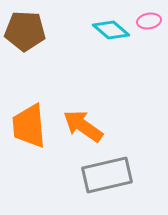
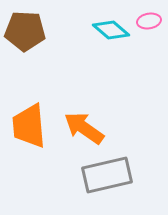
orange arrow: moved 1 px right, 2 px down
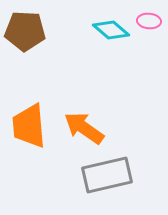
pink ellipse: rotated 15 degrees clockwise
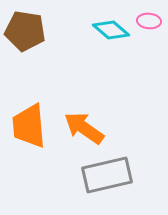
brown pentagon: rotated 6 degrees clockwise
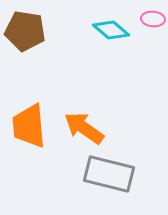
pink ellipse: moved 4 px right, 2 px up
gray rectangle: moved 2 px right, 1 px up; rotated 27 degrees clockwise
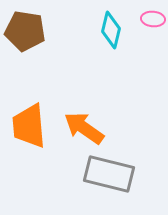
cyan diamond: rotated 63 degrees clockwise
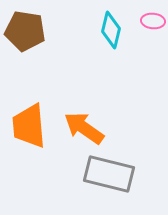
pink ellipse: moved 2 px down
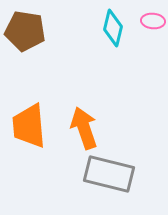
cyan diamond: moved 2 px right, 2 px up
orange arrow: rotated 36 degrees clockwise
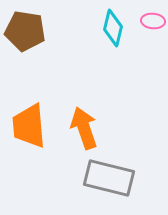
gray rectangle: moved 4 px down
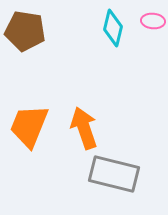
orange trapezoid: rotated 27 degrees clockwise
gray rectangle: moved 5 px right, 4 px up
